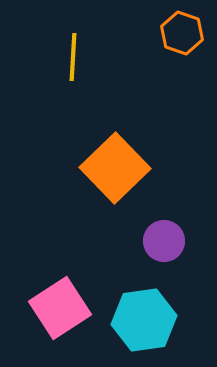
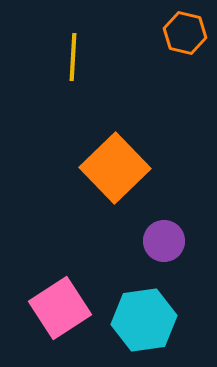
orange hexagon: moved 3 px right; rotated 6 degrees counterclockwise
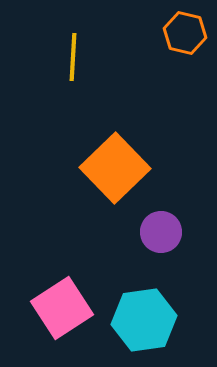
purple circle: moved 3 px left, 9 px up
pink square: moved 2 px right
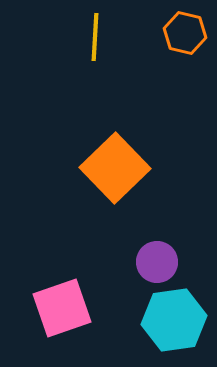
yellow line: moved 22 px right, 20 px up
purple circle: moved 4 px left, 30 px down
pink square: rotated 14 degrees clockwise
cyan hexagon: moved 30 px right
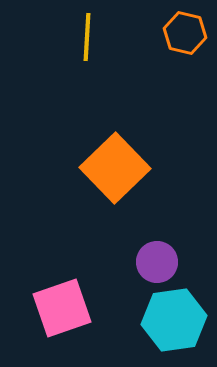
yellow line: moved 8 px left
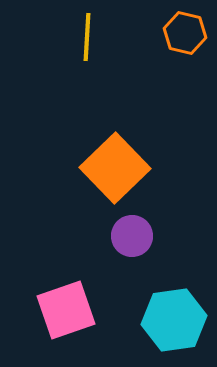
purple circle: moved 25 px left, 26 px up
pink square: moved 4 px right, 2 px down
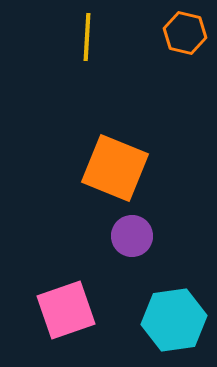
orange square: rotated 24 degrees counterclockwise
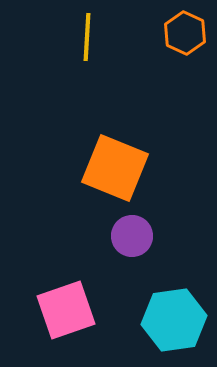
orange hexagon: rotated 12 degrees clockwise
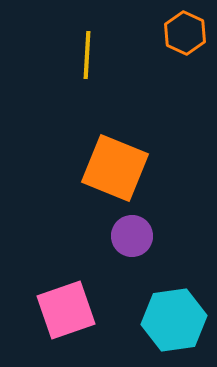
yellow line: moved 18 px down
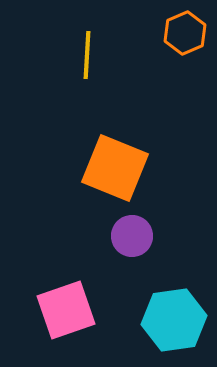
orange hexagon: rotated 12 degrees clockwise
